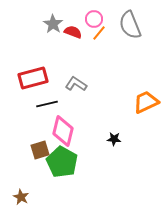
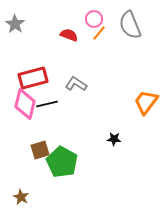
gray star: moved 38 px left
red semicircle: moved 4 px left, 3 px down
orange trapezoid: rotated 28 degrees counterclockwise
pink diamond: moved 38 px left, 27 px up
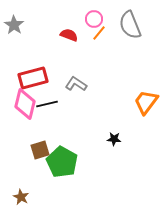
gray star: moved 1 px left, 1 px down
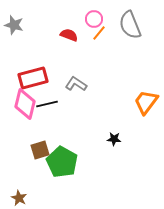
gray star: rotated 18 degrees counterclockwise
brown star: moved 2 px left, 1 px down
